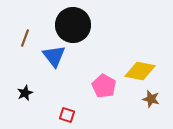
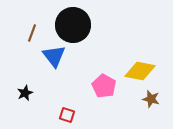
brown line: moved 7 px right, 5 px up
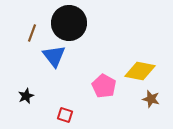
black circle: moved 4 px left, 2 px up
black star: moved 1 px right, 3 px down
red square: moved 2 px left
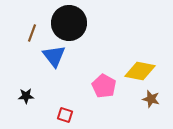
black star: rotated 21 degrees clockwise
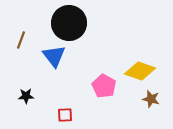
brown line: moved 11 px left, 7 px down
yellow diamond: rotated 8 degrees clockwise
red square: rotated 21 degrees counterclockwise
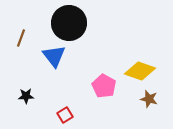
brown line: moved 2 px up
brown star: moved 2 px left
red square: rotated 28 degrees counterclockwise
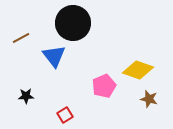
black circle: moved 4 px right
brown line: rotated 42 degrees clockwise
yellow diamond: moved 2 px left, 1 px up
pink pentagon: rotated 20 degrees clockwise
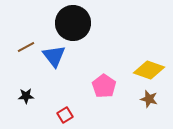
brown line: moved 5 px right, 9 px down
yellow diamond: moved 11 px right
pink pentagon: rotated 15 degrees counterclockwise
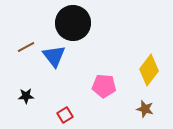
yellow diamond: rotated 72 degrees counterclockwise
pink pentagon: rotated 30 degrees counterclockwise
brown star: moved 4 px left, 10 px down
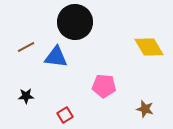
black circle: moved 2 px right, 1 px up
blue triangle: moved 2 px right, 1 px down; rotated 45 degrees counterclockwise
yellow diamond: moved 23 px up; rotated 68 degrees counterclockwise
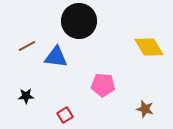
black circle: moved 4 px right, 1 px up
brown line: moved 1 px right, 1 px up
pink pentagon: moved 1 px left, 1 px up
